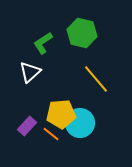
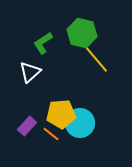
yellow line: moved 20 px up
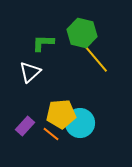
green L-shape: rotated 35 degrees clockwise
purple rectangle: moved 2 px left
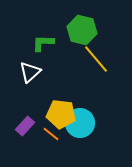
green hexagon: moved 3 px up
yellow pentagon: rotated 12 degrees clockwise
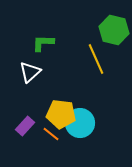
green hexagon: moved 32 px right
yellow line: rotated 16 degrees clockwise
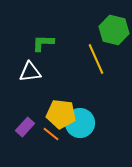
white triangle: rotated 35 degrees clockwise
purple rectangle: moved 1 px down
